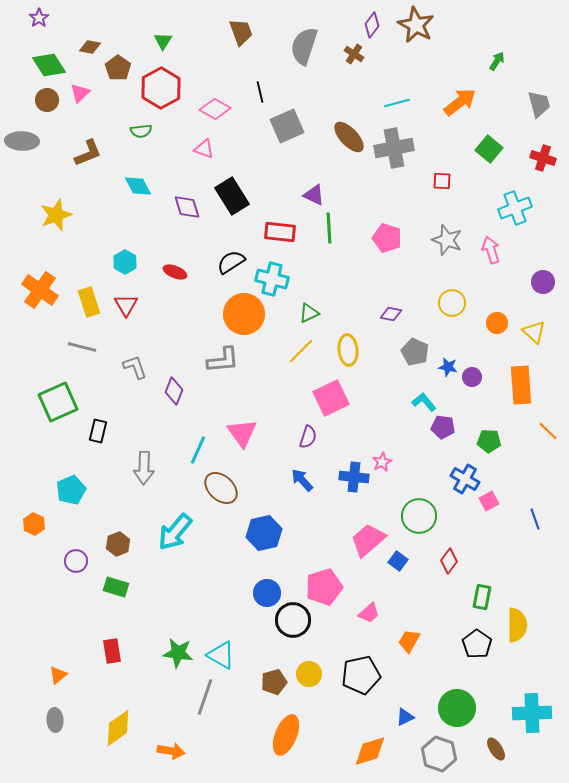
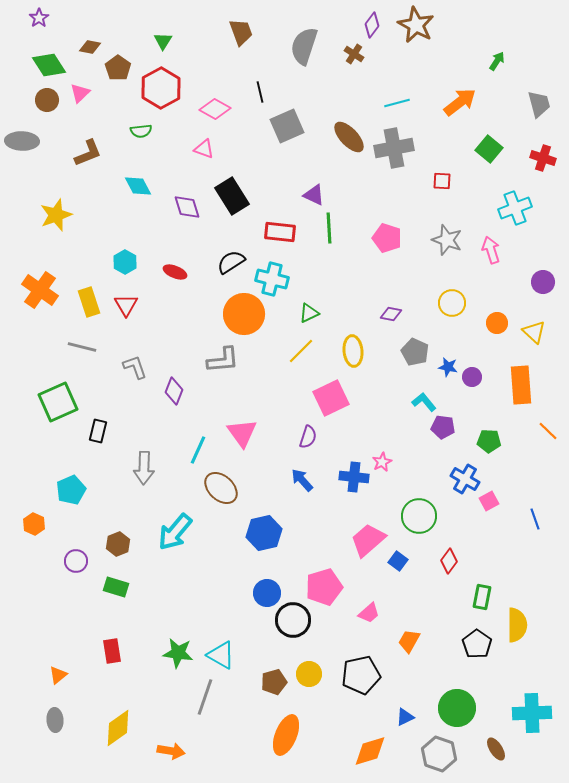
yellow ellipse at (348, 350): moved 5 px right, 1 px down
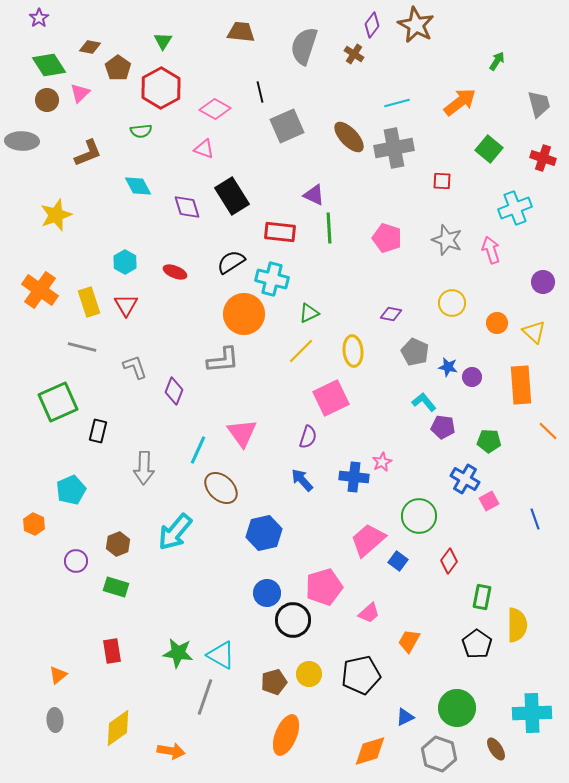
brown trapezoid at (241, 32): rotated 64 degrees counterclockwise
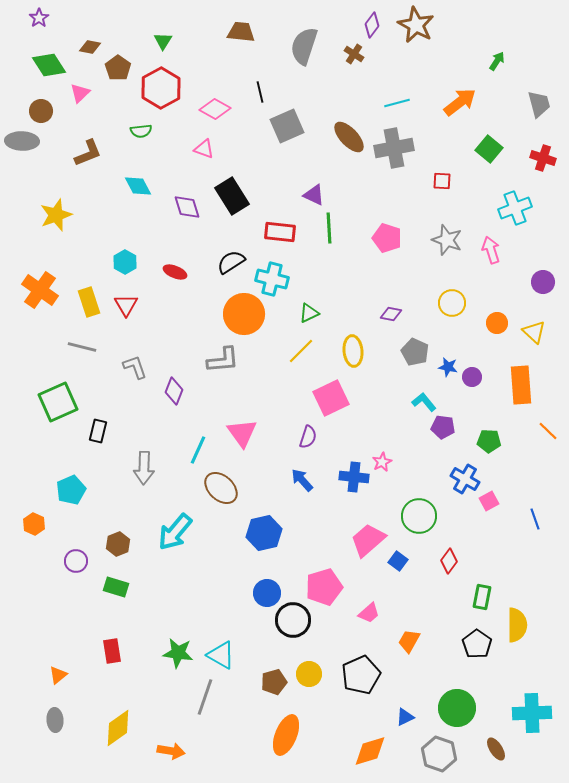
brown circle at (47, 100): moved 6 px left, 11 px down
black pentagon at (361, 675): rotated 12 degrees counterclockwise
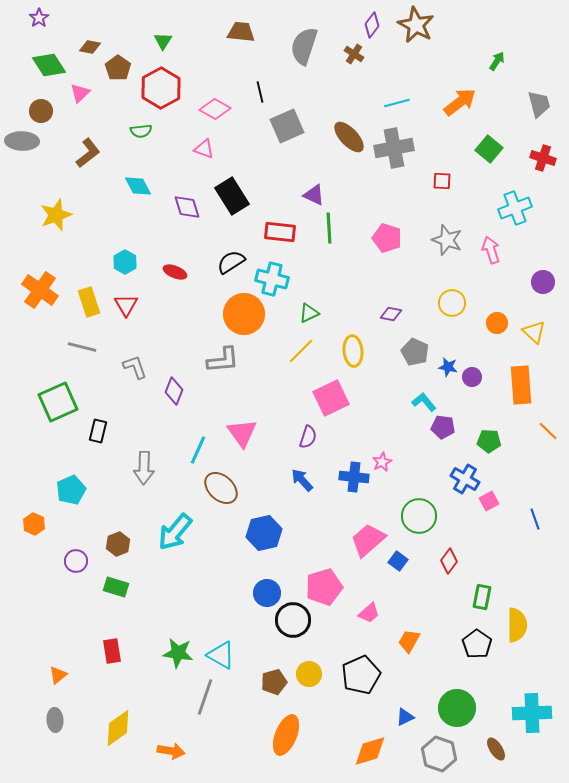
brown L-shape at (88, 153): rotated 16 degrees counterclockwise
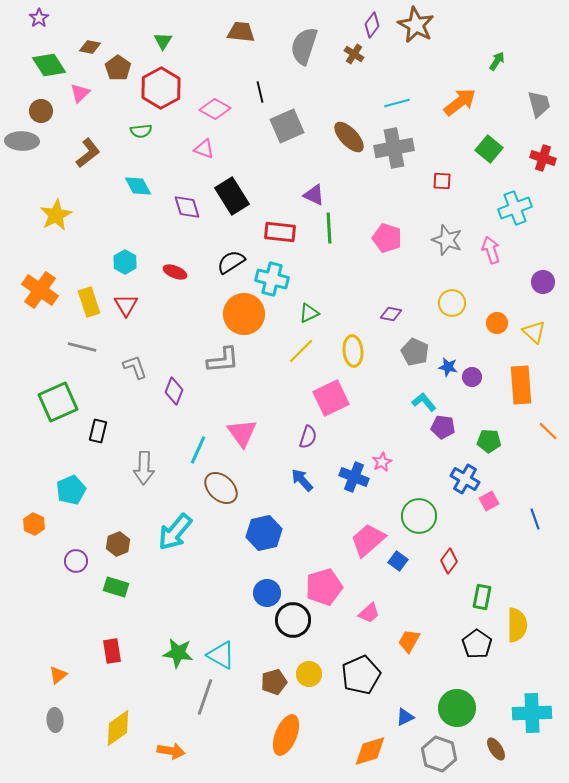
yellow star at (56, 215): rotated 8 degrees counterclockwise
blue cross at (354, 477): rotated 16 degrees clockwise
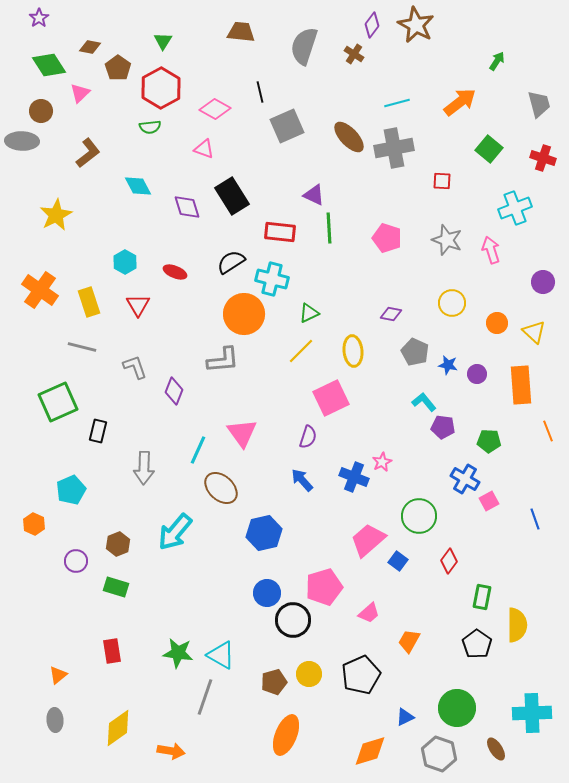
green semicircle at (141, 131): moved 9 px right, 4 px up
red triangle at (126, 305): moved 12 px right
blue star at (448, 367): moved 2 px up
purple circle at (472, 377): moved 5 px right, 3 px up
orange line at (548, 431): rotated 25 degrees clockwise
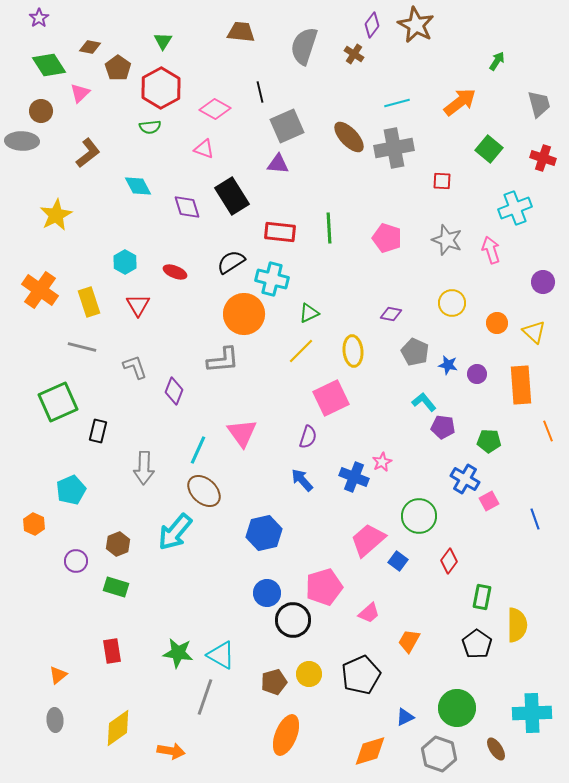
purple triangle at (314, 195): moved 36 px left, 31 px up; rotated 20 degrees counterclockwise
brown ellipse at (221, 488): moved 17 px left, 3 px down
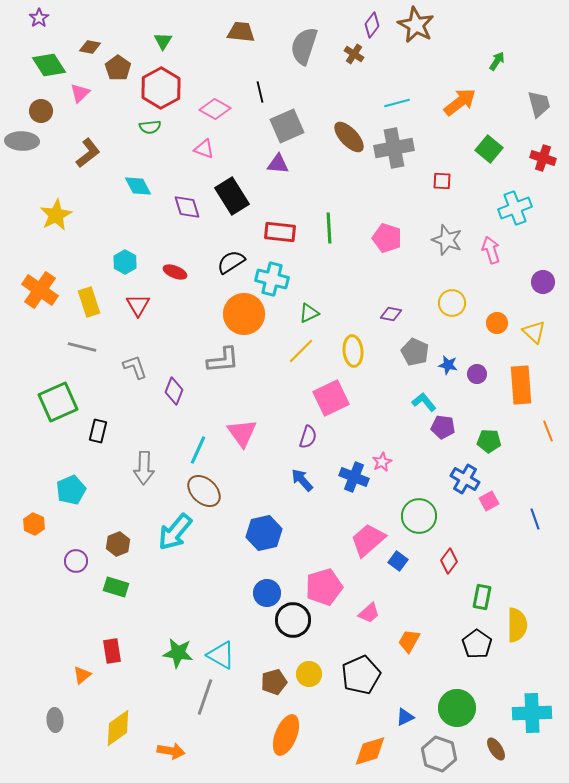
orange triangle at (58, 675): moved 24 px right
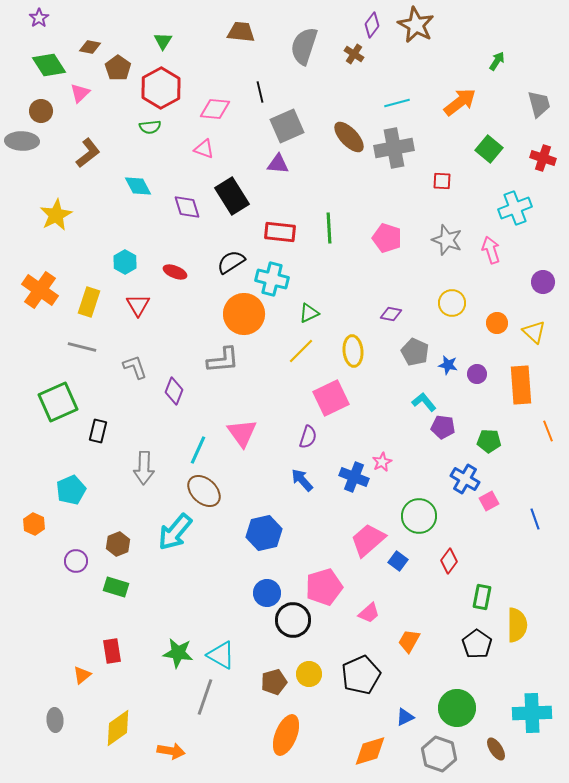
pink diamond at (215, 109): rotated 24 degrees counterclockwise
yellow rectangle at (89, 302): rotated 36 degrees clockwise
